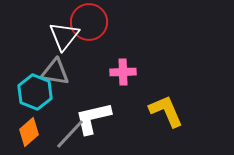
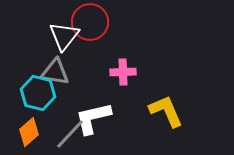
red circle: moved 1 px right
cyan hexagon: moved 3 px right, 1 px down; rotated 8 degrees counterclockwise
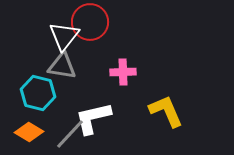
gray triangle: moved 7 px right, 6 px up
orange diamond: rotated 72 degrees clockwise
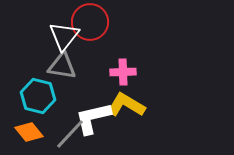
cyan hexagon: moved 3 px down
yellow L-shape: moved 40 px left, 6 px up; rotated 36 degrees counterclockwise
orange diamond: rotated 20 degrees clockwise
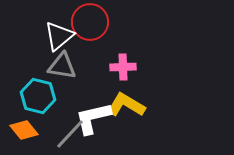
white triangle: moved 5 px left; rotated 12 degrees clockwise
pink cross: moved 5 px up
orange diamond: moved 5 px left, 2 px up
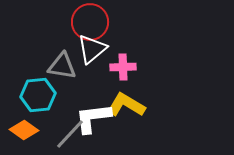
white triangle: moved 33 px right, 13 px down
cyan hexagon: moved 1 px up; rotated 20 degrees counterclockwise
white L-shape: rotated 6 degrees clockwise
orange diamond: rotated 16 degrees counterclockwise
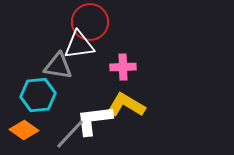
white triangle: moved 13 px left, 4 px up; rotated 32 degrees clockwise
gray triangle: moved 4 px left
white L-shape: moved 1 px right, 2 px down
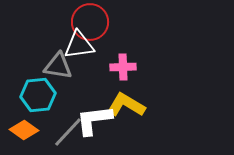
gray line: moved 2 px left, 2 px up
